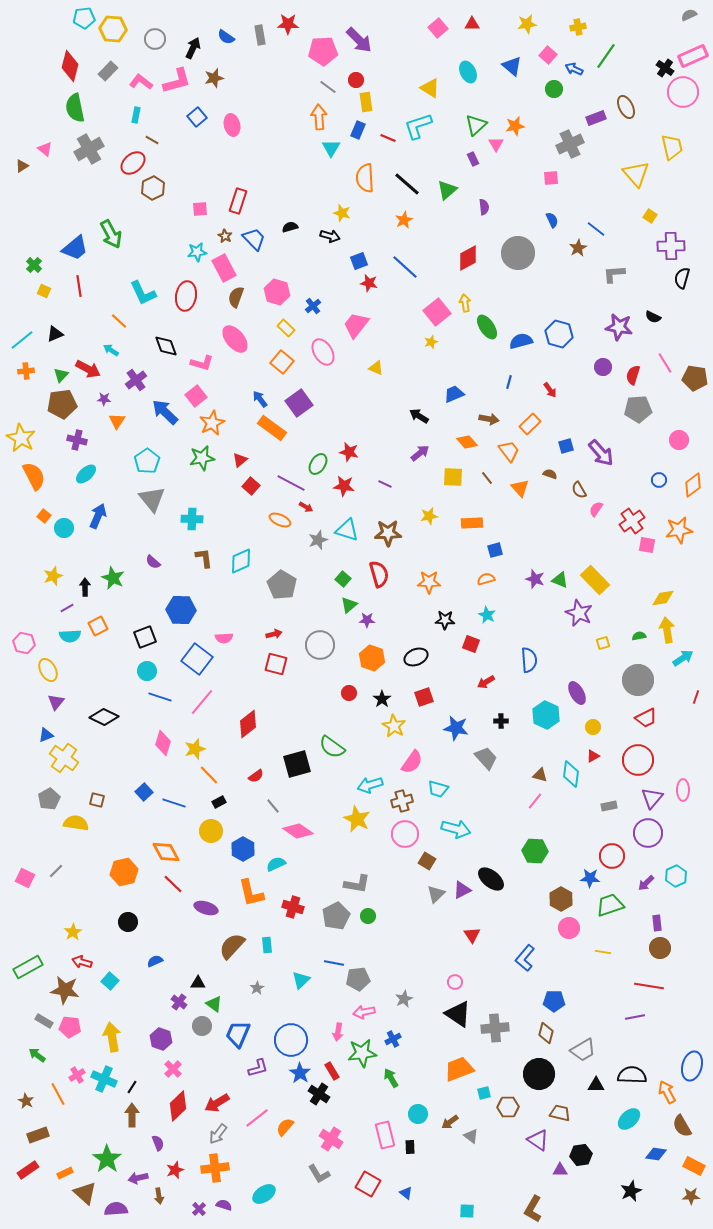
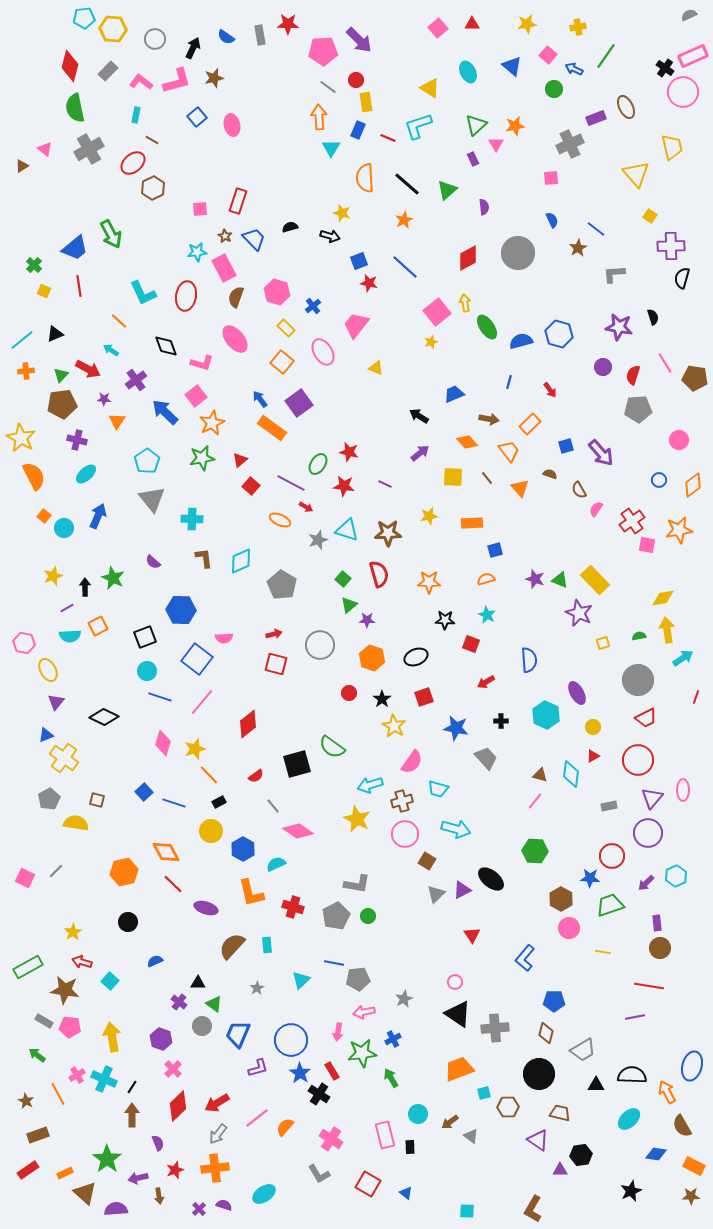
black semicircle at (653, 317): rotated 133 degrees counterclockwise
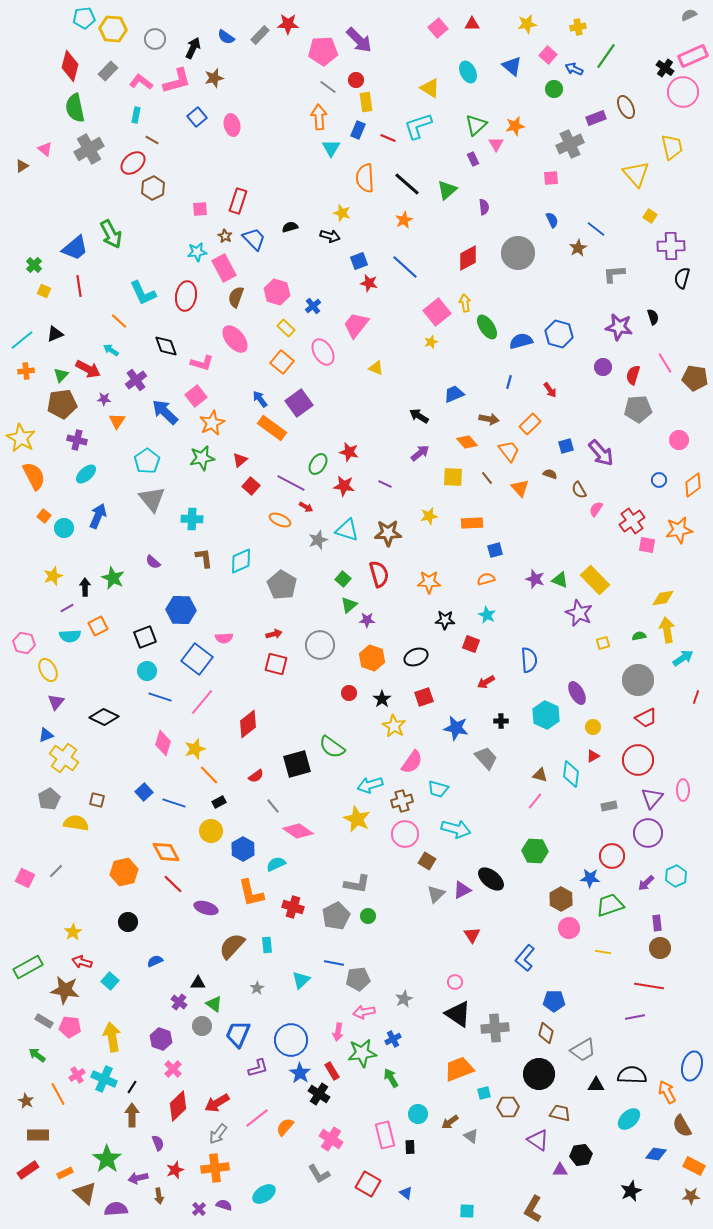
gray rectangle at (260, 35): rotated 54 degrees clockwise
brown rectangle at (38, 1135): rotated 20 degrees clockwise
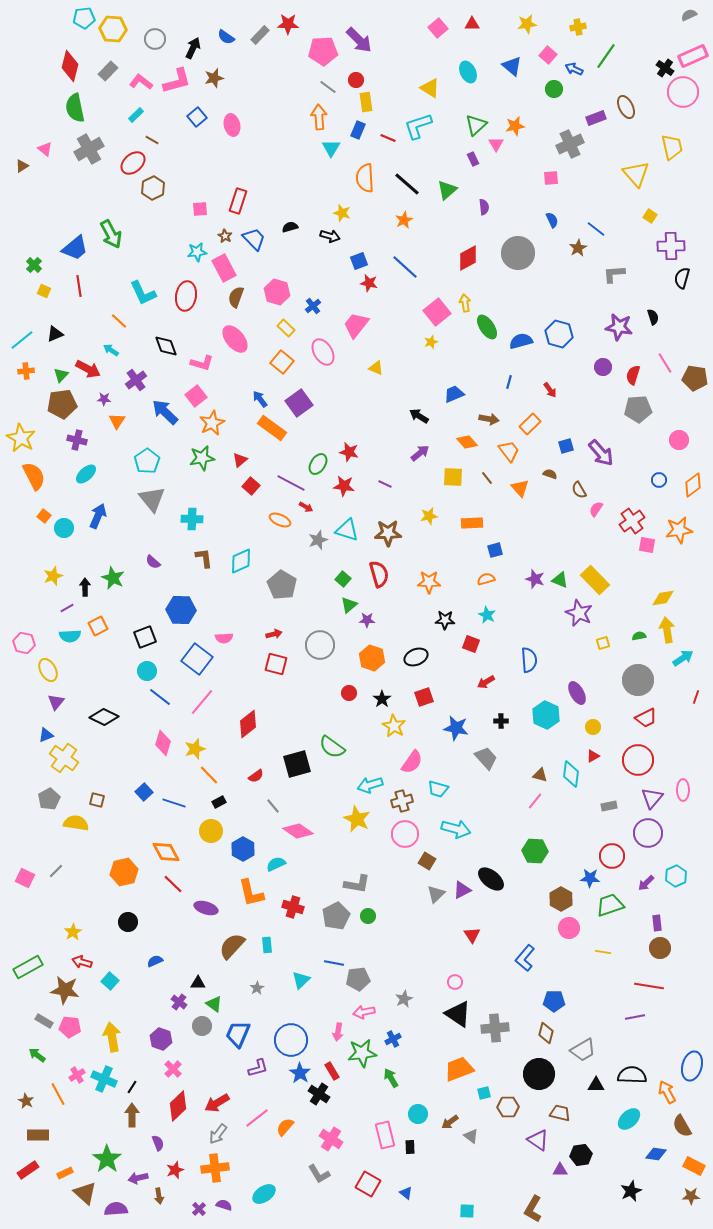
cyan rectangle at (136, 115): rotated 35 degrees clockwise
blue line at (160, 697): rotated 20 degrees clockwise
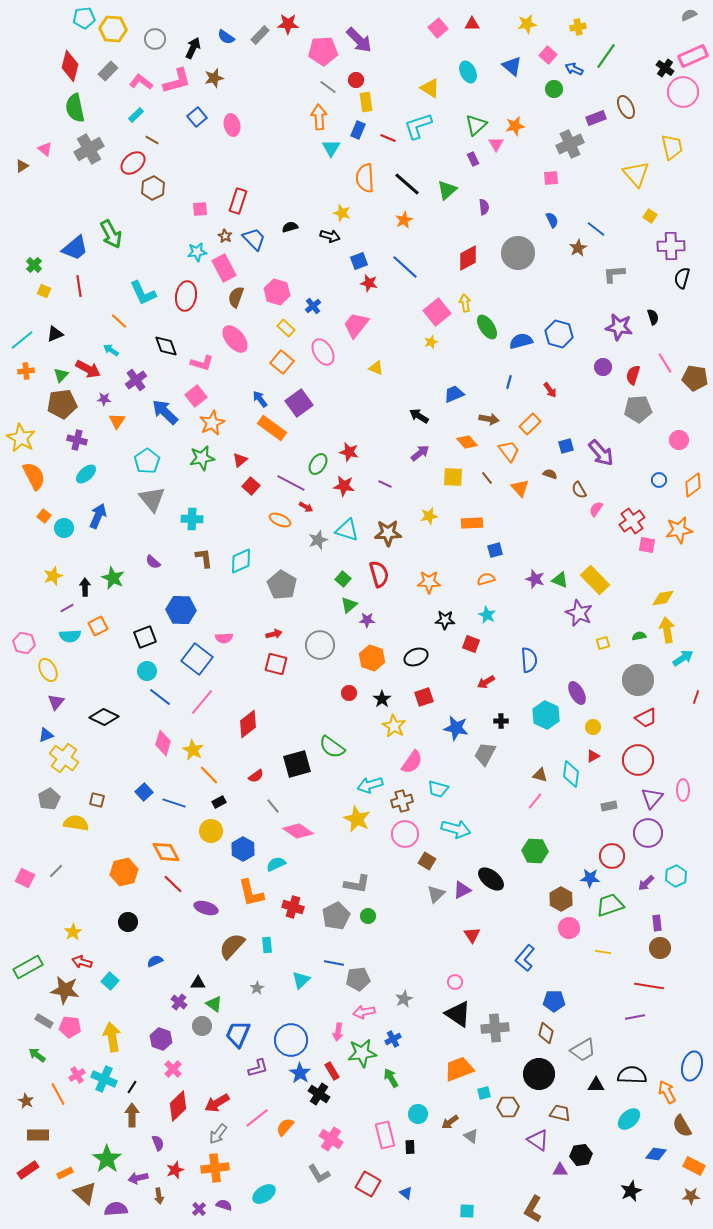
yellow star at (195, 749): moved 2 px left, 1 px down; rotated 25 degrees counterclockwise
gray trapezoid at (486, 758): moved 1 px left, 4 px up; rotated 110 degrees counterclockwise
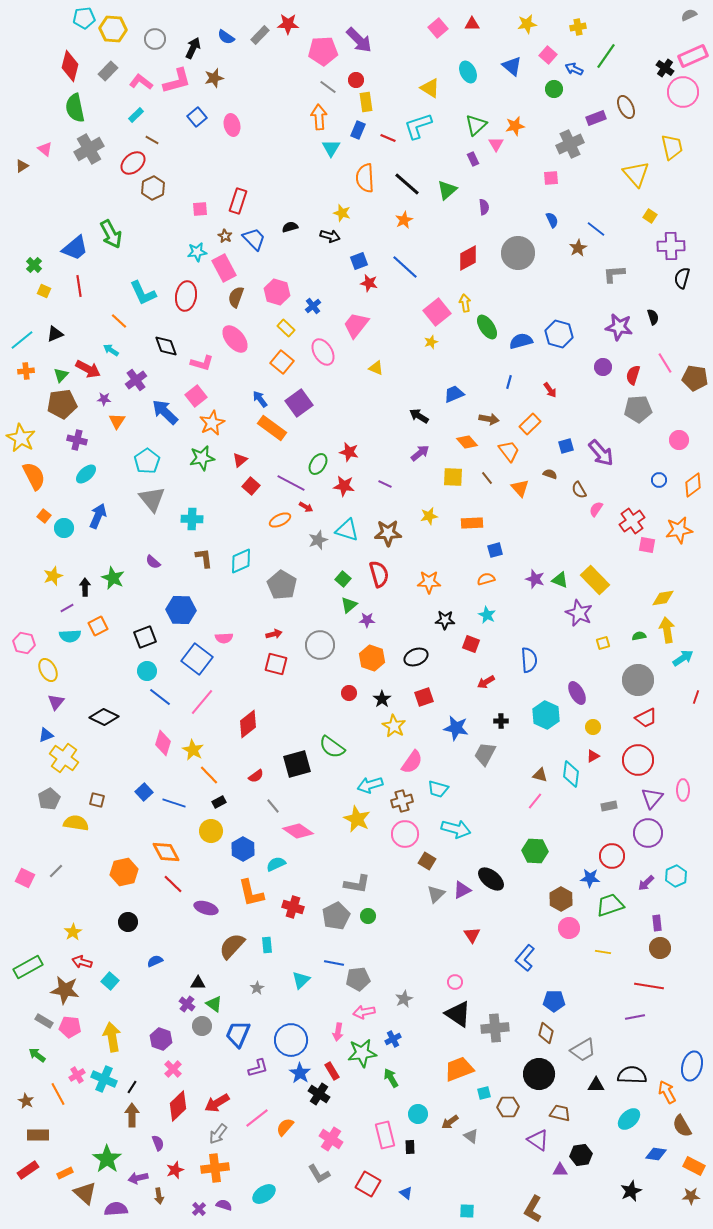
orange ellipse at (280, 520): rotated 50 degrees counterclockwise
purple cross at (179, 1002): moved 8 px right, 2 px down
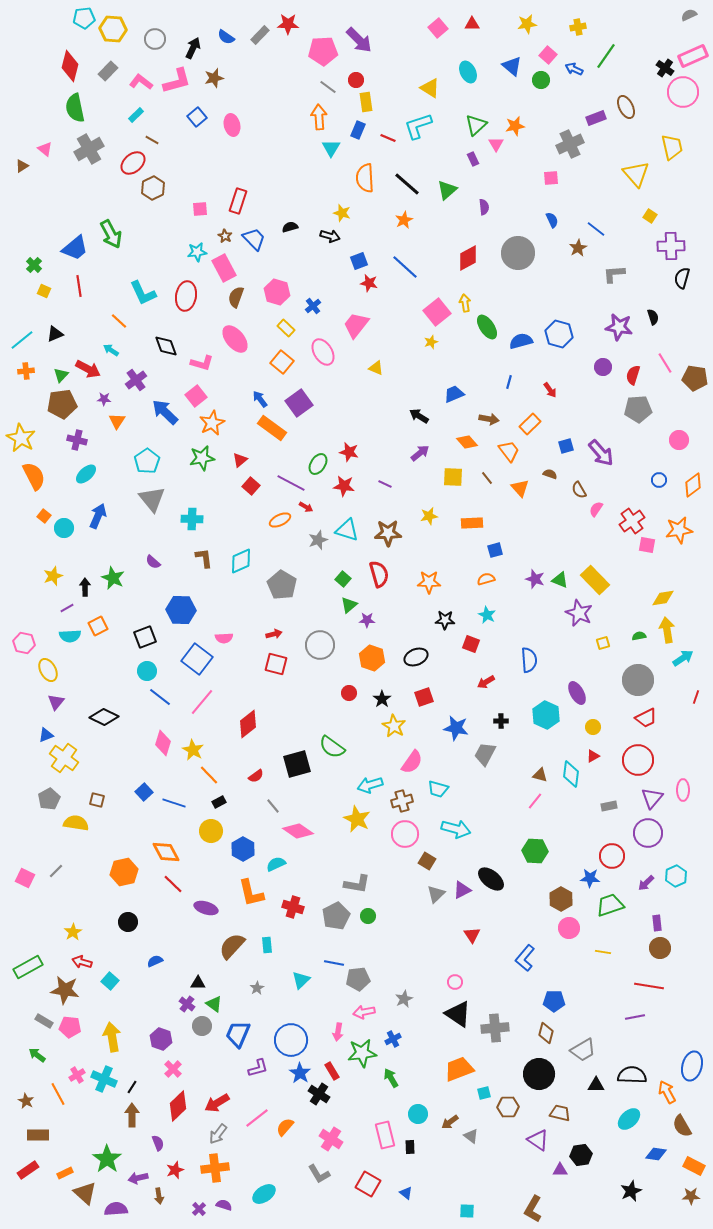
green circle at (554, 89): moved 13 px left, 9 px up
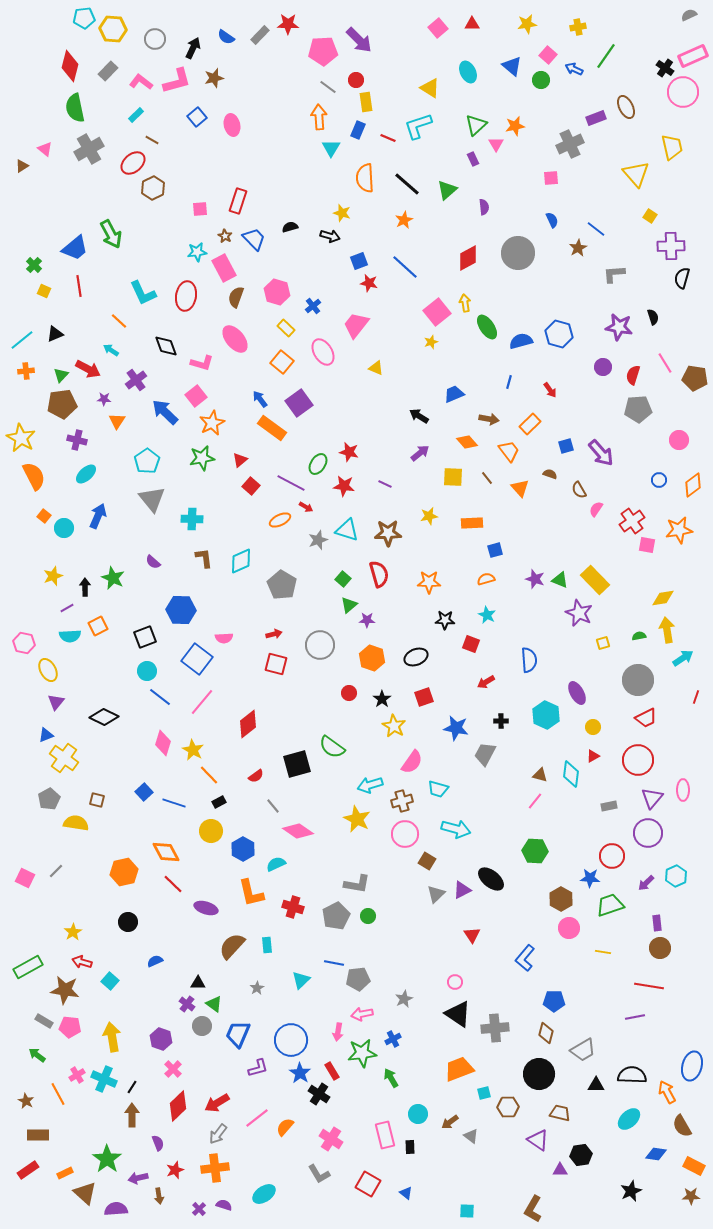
pink arrow at (364, 1012): moved 2 px left, 2 px down
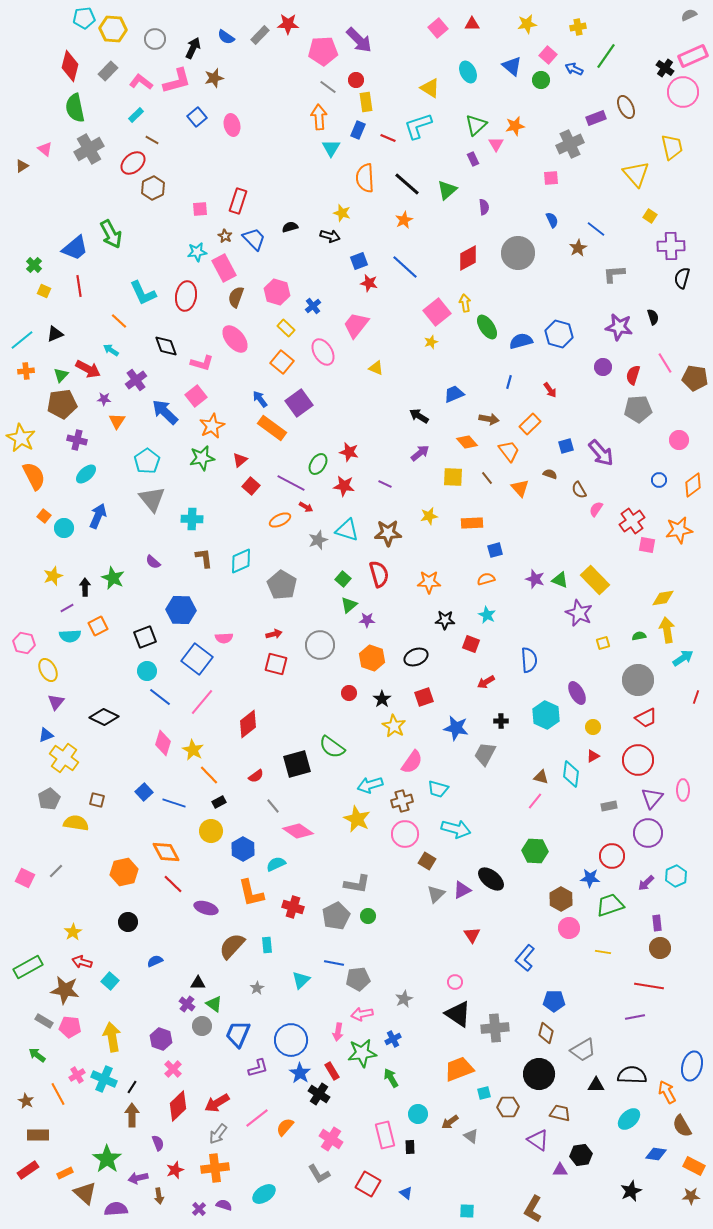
orange star at (212, 423): moved 3 px down
brown triangle at (540, 775): moved 1 px right, 2 px down
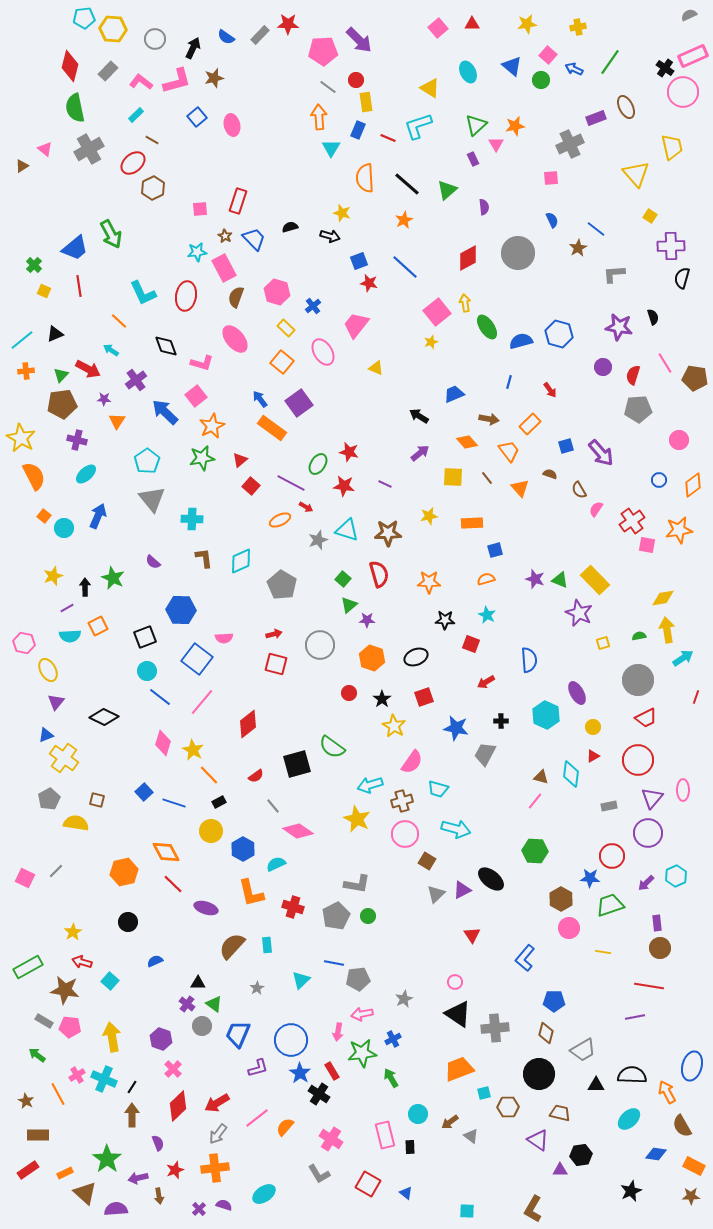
green line at (606, 56): moved 4 px right, 6 px down
